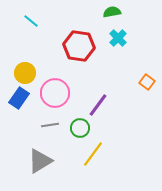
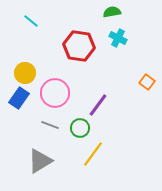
cyan cross: rotated 18 degrees counterclockwise
gray line: rotated 30 degrees clockwise
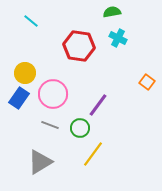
pink circle: moved 2 px left, 1 px down
gray triangle: moved 1 px down
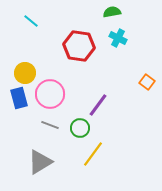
pink circle: moved 3 px left
blue rectangle: rotated 50 degrees counterclockwise
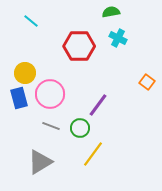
green semicircle: moved 1 px left
red hexagon: rotated 8 degrees counterclockwise
gray line: moved 1 px right, 1 px down
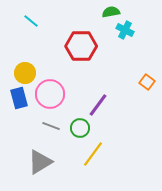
cyan cross: moved 7 px right, 8 px up
red hexagon: moved 2 px right
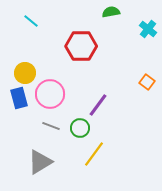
cyan cross: moved 23 px right, 1 px up; rotated 12 degrees clockwise
yellow line: moved 1 px right
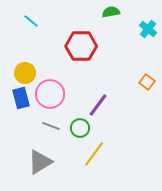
blue rectangle: moved 2 px right
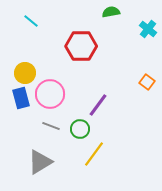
green circle: moved 1 px down
